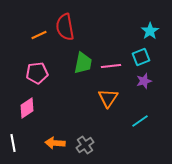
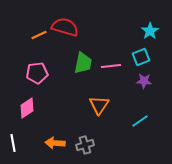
red semicircle: rotated 116 degrees clockwise
purple star: rotated 21 degrees clockwise
orange triangle: moved 9 px left, 7 px down
gray cross: rotated 18 degrees clockwise
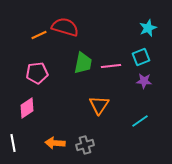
cyan star: moved 2 px left, 3 px up; rotated 12 degrees clockwise
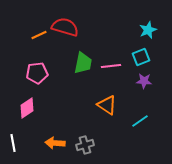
cyan star: moved 2 px down
orange triangle: moved 8 px right; rotated 30 degrees counterclockwise
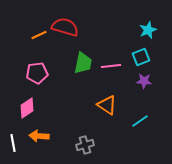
orange arrow: moved 16 px left, 7 px up
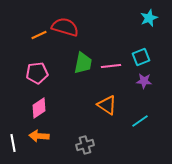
cyan star: moved 1 px right, 12 px up
pink diamond: moved 12 px right
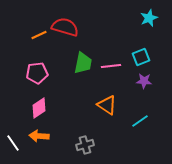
white line: rotated 24 degrees counterclockwise
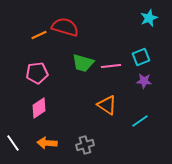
green trapezoid: rotated 95 degrees clockwise
orange arrow: moved 8 px right, 7 px down
